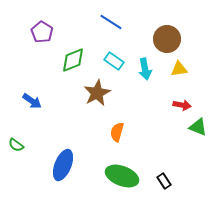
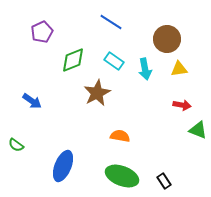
purple pentagon: rotated 15 degrees clockwise
green triangle: moved 3 px down
orange semicircle: moved 3 px right, 4 px down; rotated 84 degrees clockwise
blue ellipse: moved 1 px down
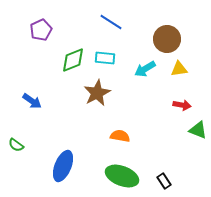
purple pentagon: moved 1 px left, 2 px up
cyan rectangle: moved 9 px left, 3 px up; rotated 30 degrees counterclockwise
cyan arrow: rotated 70 degrees clockwise
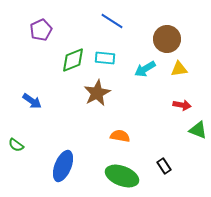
blue line: moved 1 px right, 1 px up
black rectangle: moved 15 px up
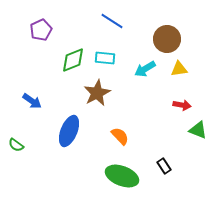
orange semicircle: rotated 36 degrees clockwise
blue ellipse: moved 6 px right, 35 px up
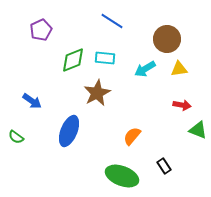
orange semicircle: moved 12 px right; rotated 96 degrees counterclockwise
green semicircle: moved 8 px up
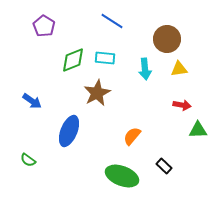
purple pentagon: moved 3 px right, 4 px up; rotated 15 degrees counterclockwise
cyan arrow: rotated 65 degrees counterclockwise
green triangle: rotated 24 degrees counterclockwise
green semicircle: moved 12 px right, 23 px down
black rectangle: rotated 14 degrees counterclockwise
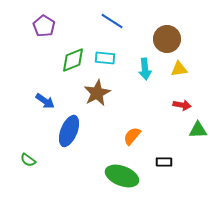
blue arrow: moved 13 px right
black rectangle: moved 4 px up; rotated 42 degrees counterclockwise
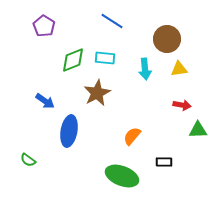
blue ellipse: rotated 12 degrees counterclockwise
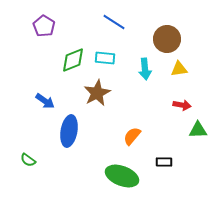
blue line: moved 2 px right, 1 px down
